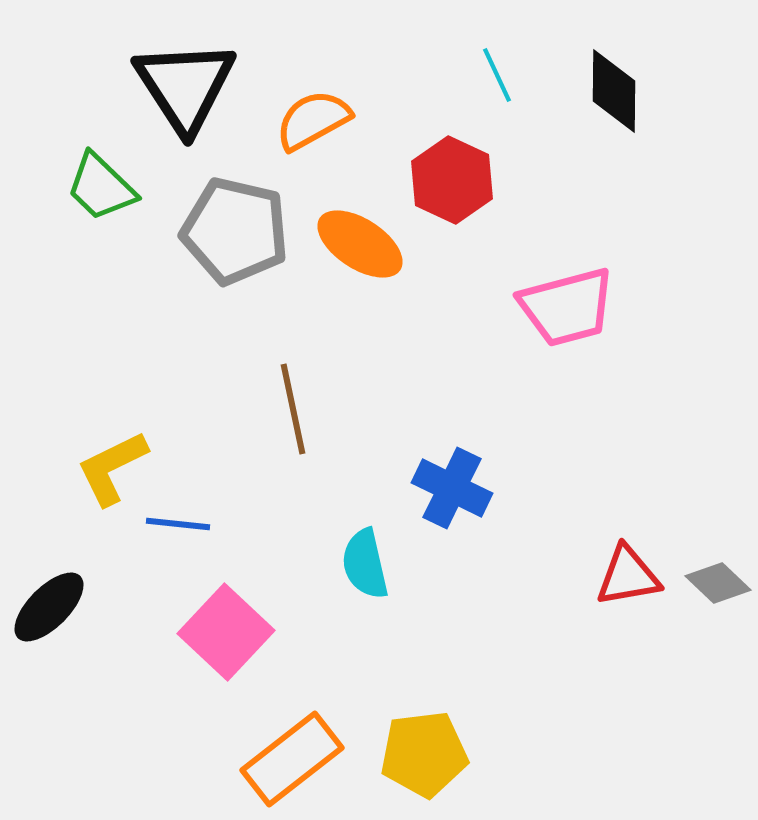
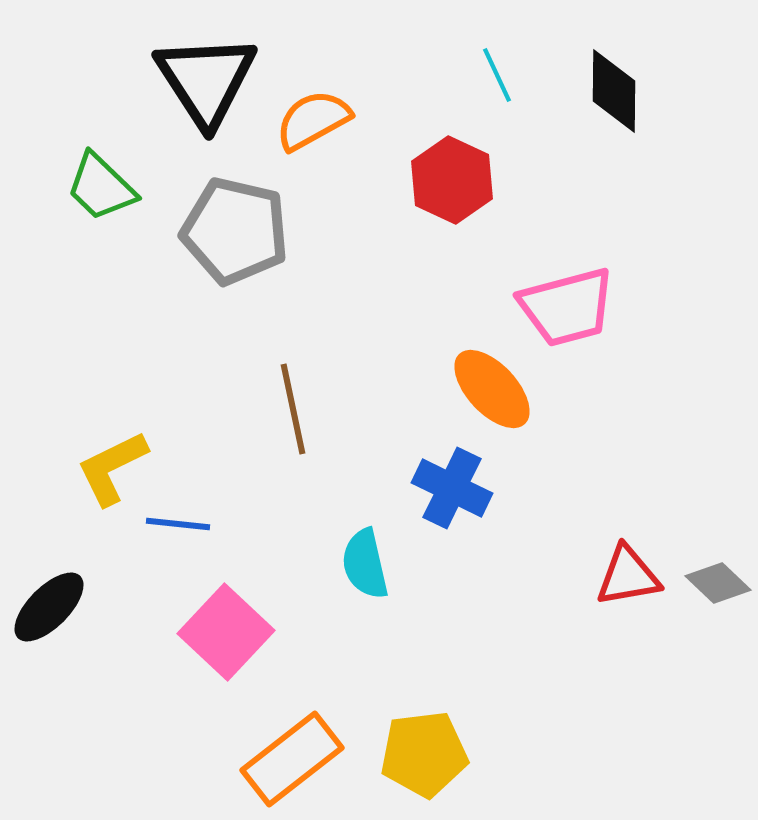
black triangle: moved 21 px right, 6 px up
orange ellipse: moved 132 px right, 145 px down; rotated 14 degrees clockwise
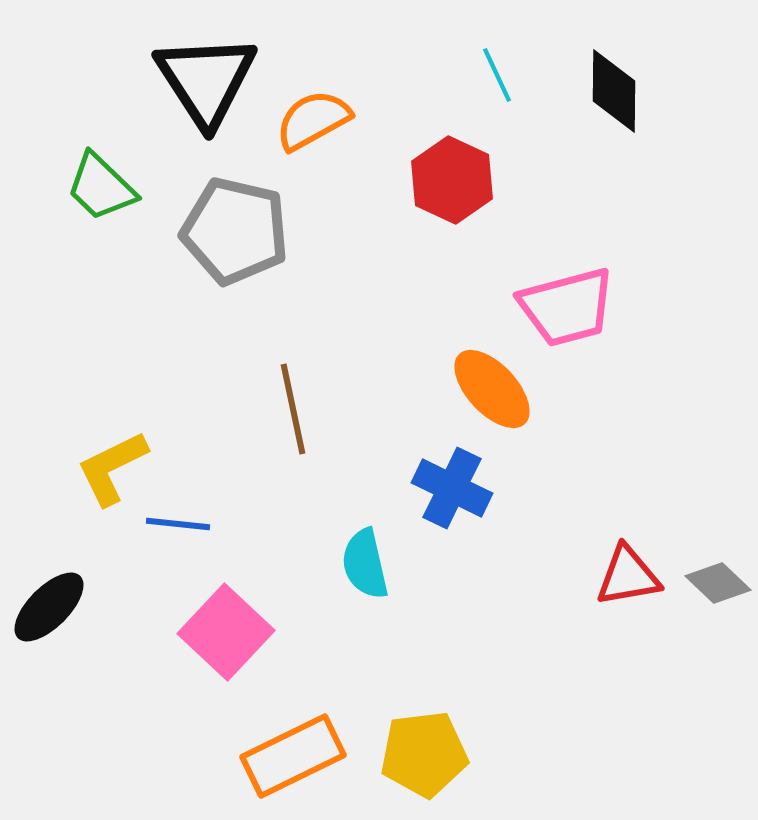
orange rectangle: moved 1 px right, 3 px up; rotated 12 degrees clockwise
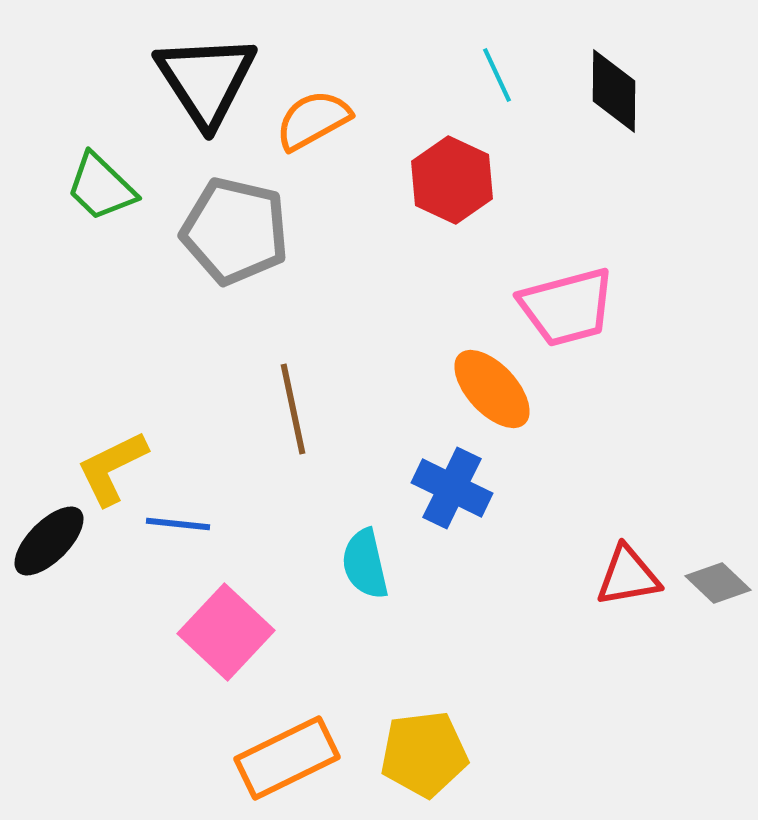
black ellipse: moved 66 px up
orange rectangle: moved 6 px left, 2 px down
